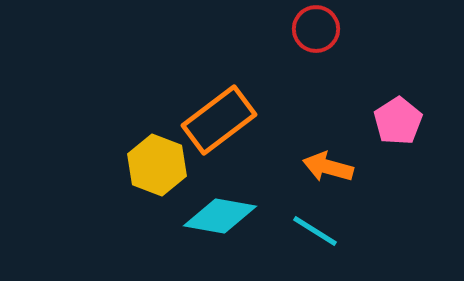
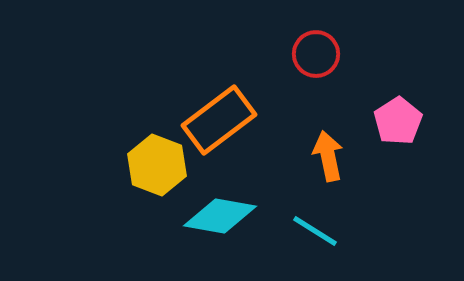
red circle: moved 25 px down
orange arrow: moved 11 px up; rotated 63 degrees clockwise
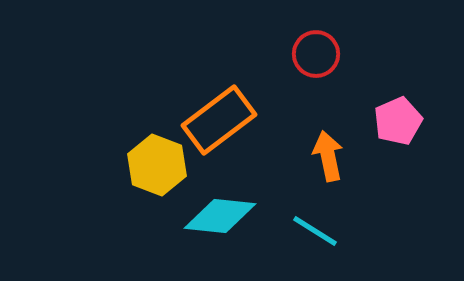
pink pentagon: rotated 9 degrees clockwise
cyan diamond: rotated 4 degrees counterclockwise
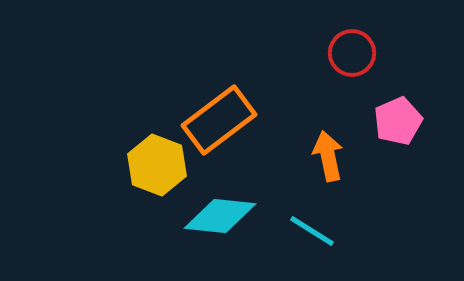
red circle: moved 36 px right, 1 px up
cyan line: moved 3 px left
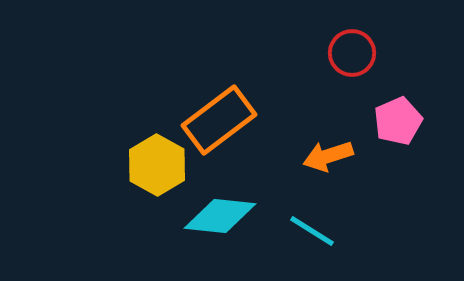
orange arrow: rotated 96 degrees counterclockwise
yellow hexagon: rotated 8 degrees clockwise
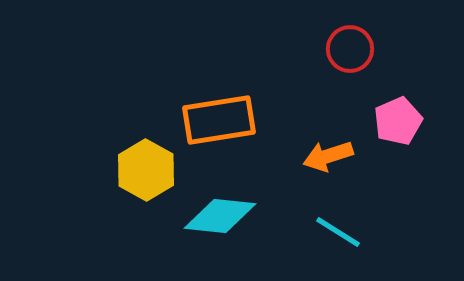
red circle: moved 2 px left, 4 px up
orange rectangle: rotated 28 degrees clockwise
yellow hexagon: moved 11 px left, 5 px down
cyan line: moved 26 px right, 1 px down
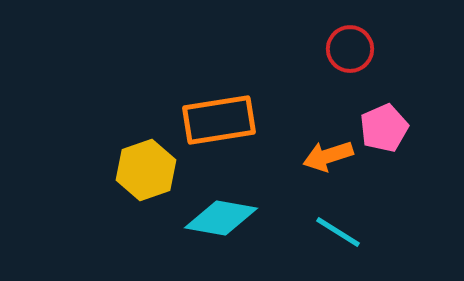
pink pentagon: moved 14 px left, 7 px down
yellow hexagon: rotated 12 degrees clockwise
cyan diamond: moved 1 px right, 2 px down; rotated 4 degrees clockwise
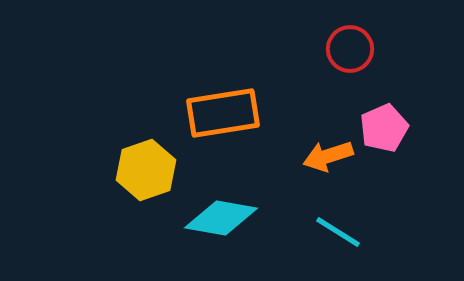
orange rectangle: moved 4 px right, 7 px up
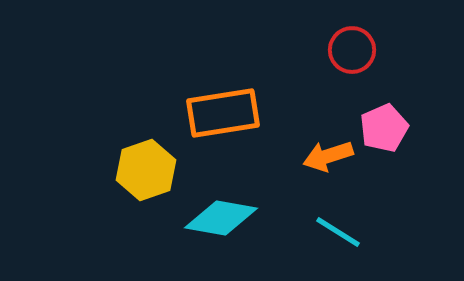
red circle: moved 2 px right, 1 px down
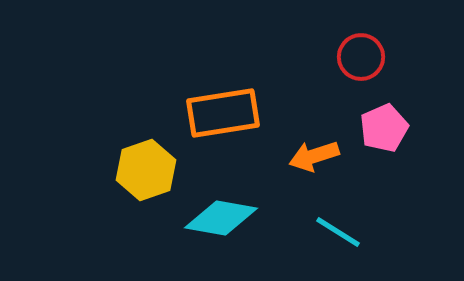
red circle: moved 9 px right, 7 px down
orange arrow: moved 14 px left
